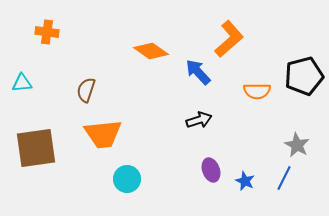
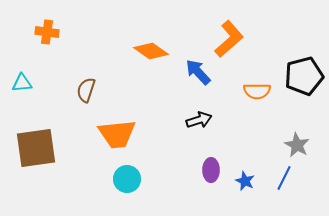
orange trapezoid: moved 14 px right
purple ellipse: rotated 20 degrees clockwise
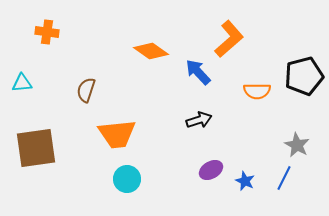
purple ellipse: rotated 60 degrees clockwise
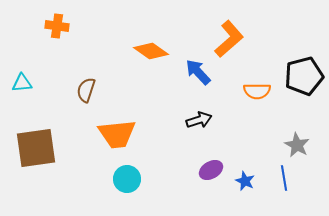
orange cross: moved 10 px right, 6 px up
blue line: rotated 35 degrees counterclockwise
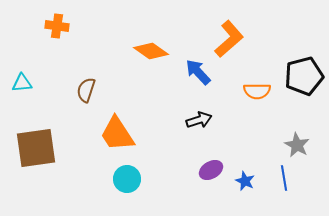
orange trapezoid: rotated 63 degrees clockwise
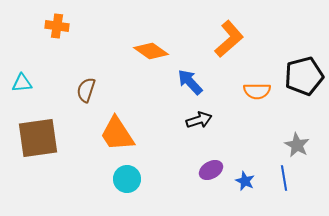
blue arrow: moved 8 px left, 10 px down
brown square: moved 2 px right, 10 px up
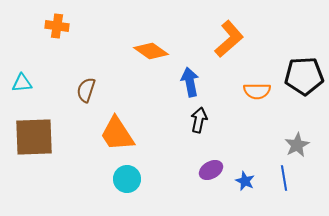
black pentagon: rotated 12 degrees clockwise
blue arrow: rotated 32 degrees clockwise
black arrow: rotated 60 degrees counterclockwise
brown square: moved 4 px left, 1 px up; rotated 6 degrees clockwise
gray star: rotated 15 degrees clockwise
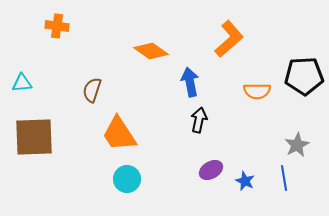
brown semicircle: moved 6 px right
orange trapezoid: moved 2 px right
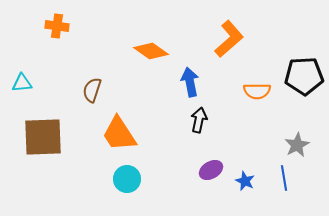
brown square: moved 9 px right
